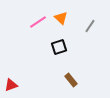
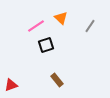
pink line: moved 2 px left, 4 px down
black square: moved 13 px left, 2 px up
brown rectangle: moved 14 px left
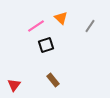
brown rectangle: moved 4 px left
red triangle: moved 3 px right; rotated 32 degrees counterclockwise
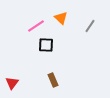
black square: rotated 21 degrees clockwise
brown rectangle: rotated 16 degrees clockwise
red triangle: moved 2 px left, 2 px up
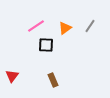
orange triangle: moved 4 px right, 10 px down; rotated 40 degrees clockwise
red triangle: moved 7 px up
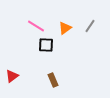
pink line: rotated 66 degrees clockwise
red triangle: rotated 16 degrees clockwise
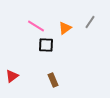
gray line: moved 4 px up
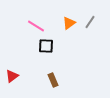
orange triangle: moved 4 px right, 5 px up
black square: moved 1 px down
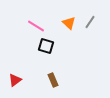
orange triangle: rotated 40 degrees counterclockwise
black square: rotated 14 degrees clockwise
red triangle: moved 3 px right, 4 px down
